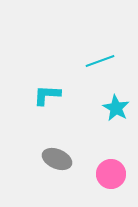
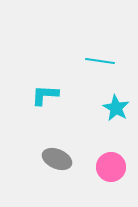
cyan line: rotated 28 degrees clockwise
cyan L-shape: moved 2 px left
pink circle: moved 7 px up
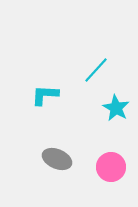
cyan line: moved 4 px left, 9 px down; rotated 56 degrees counterclockwise
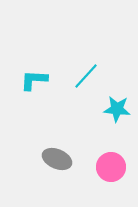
cyan line: moved 10 px left, 6 px down
cyan L-shape: moved 11 px left, 15 px up
cyan star: moved 1 px right, 1 px down; rotated 24 degrees counterclockwise
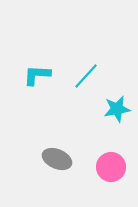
cyan L-shape: moved 3 px right, 5 px up
cyan star: rotated 16 degrees counterclockwise
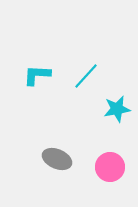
pink circle: moved 1 px left
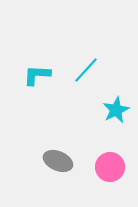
cyan line: moved 6 px up
cyan star: moved 1 px left, 1 px down; rotated 16 degrees counterclockwise
gray ellipse: moved 1 px right, 2 px down
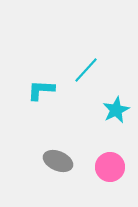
cyan L-shape: moved 4 px right, 15 px down
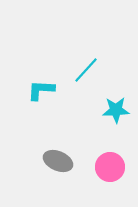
cyan star: rotated 24 degrees clockwise
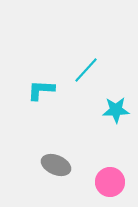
gray ellipse: moved 2 px left, 4 px down
pink circle: moved 15 px down
